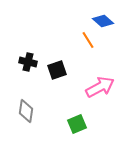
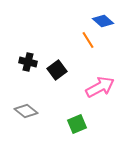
black square: rotated 18 degrees counterclockwise
gray diamond: rotated 60 degrees counterclockwise
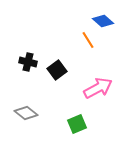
pink arrow: moved 2 px left, 1 px down
gray diamond: moved 2 px down
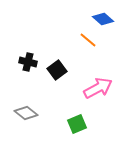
blue diamond: moved 2 px up
orange line: rotated 18 degrees counterclockwise
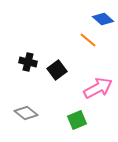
green square: moved 4 px up
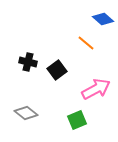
orange line: moved 2 px left, 3 px down
pink arrow: moved 2 px left, 1 px down
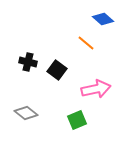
black square: rotated 18 degrees counterclockwise
pink arrow: rotated 16 degrees clockwise
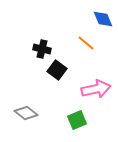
blue diamond: rotated 25 degrees clockwise
black cross: moved 14 px right, 13 px up
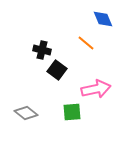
black cross: moved 1 px down
green square: moved 5 px left, 8 px up; rotated 18 degrees clockwise
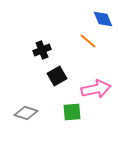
orange line: moved 2 px right, 2 px up
black cross: rotated 36 degrees counterclockwise
black square: moved 6 px down; rotated 24 degrees clockwise
gray diamond: rotated 20 degrees counterclockwise
